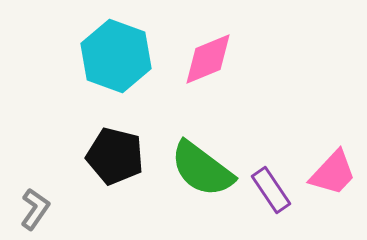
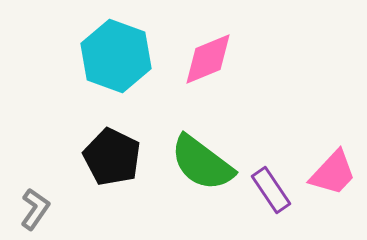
black pentagon: moved 3 px left, 1 px down; rotated 12 degrees clockwise
green semicircle: moved 6 px up
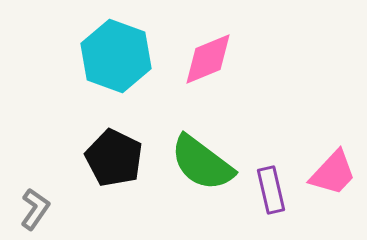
black pentagon: moved 2 px right, 1 px down
purple rectangle: rotated 21 degrees clockwise
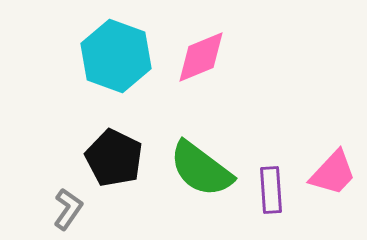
pink diamond: moved 7 px left, 2 px up
green semicircle: moved 1 px left, 6 px down
purple rectangle: rotated 9 degrees clockwise
gray L-shape: moved 33 px right
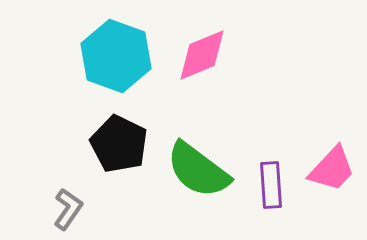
pink diamond: moved 1 px right, 2 px up
black pentagon: moved 5 px right, 14 px up
green semicircle: moved 3 px left, 1 px down
pink trapezoid: moved 1 px left, 4 px up
purple rectangle: moved 5 px up
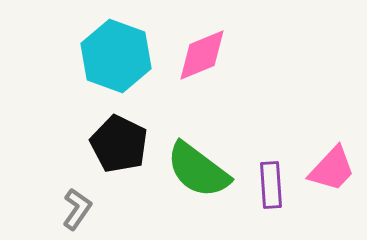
gray L-shape: moved 9 px right
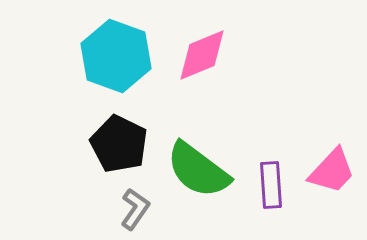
pink trapezoid: moved 2 px down
gray L-shape: moved 58 px right
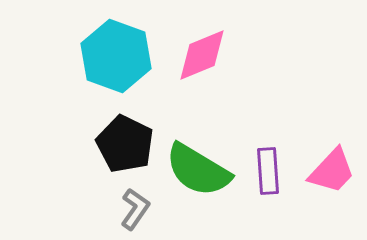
black pentagon: moved 6 px right
green semicircle: rotated 6 degrees counterclockwise
purple rectangle: moved 3 px left, 14 px up
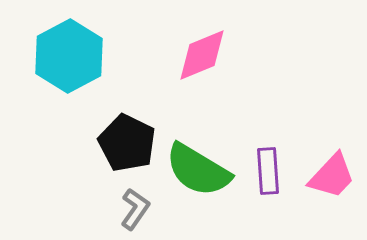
cyan hexagon: moved 47 px left; rotated 12 degrees clockwise
black pentagon: moved 2 px right, 1 px up
pink trapezoid: moved 5 px down
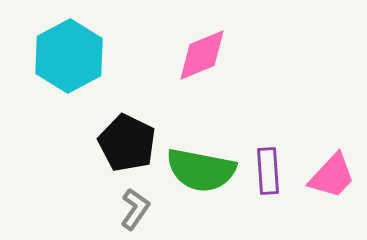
green semicircle: moved 3 px right; rotated 20 degrees counterclockwise
